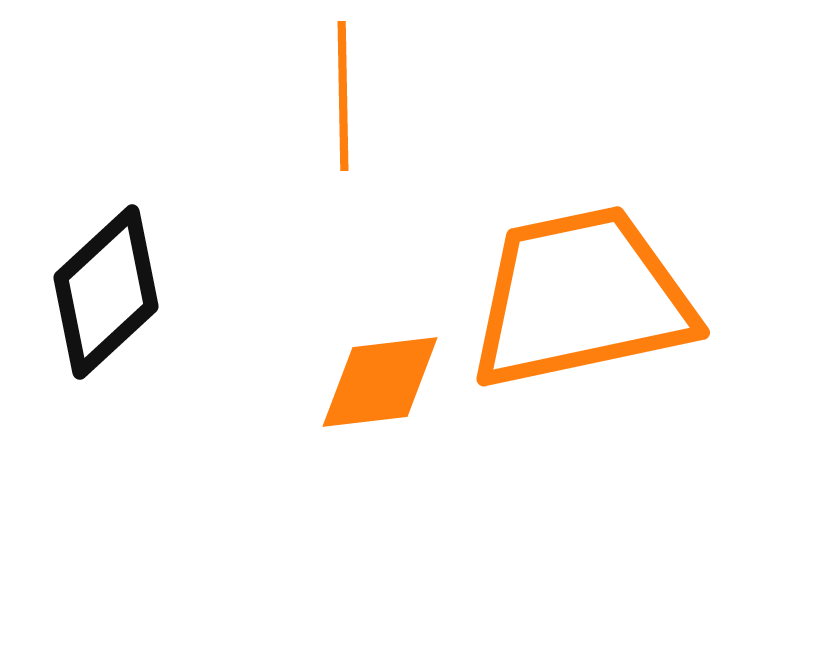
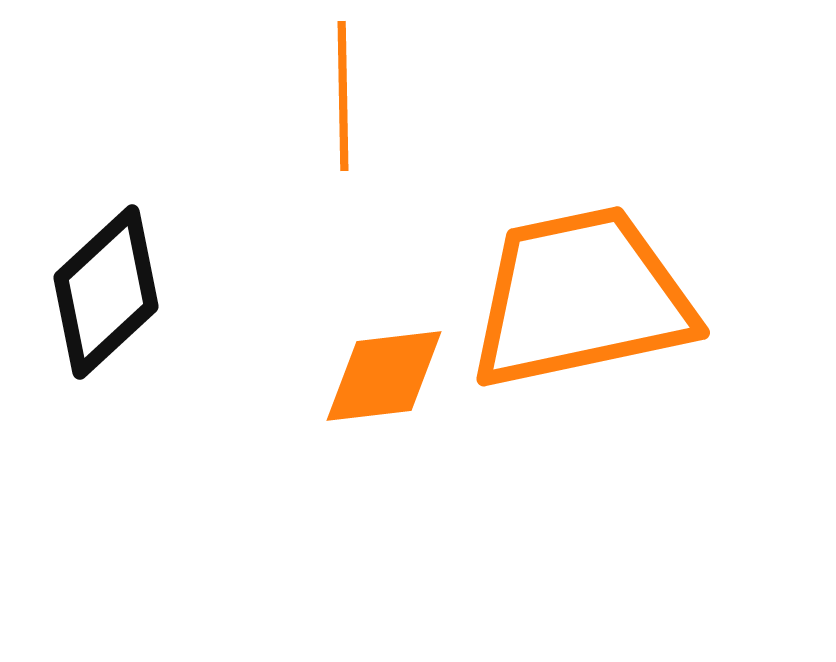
orange diamond: moved 4 px right, 6 px up
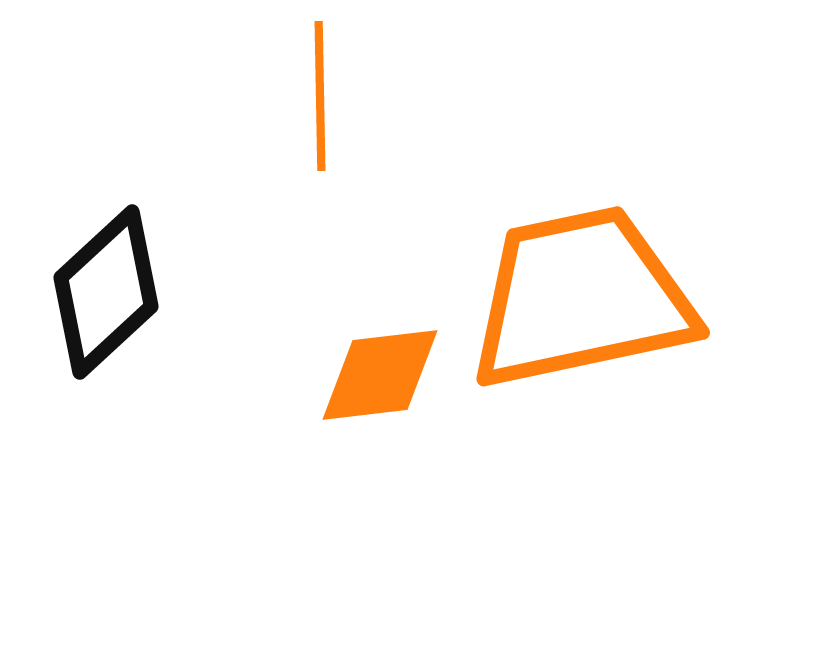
orange line: moved 23 px left
orange diamond: moved 4 px left, 1 px up
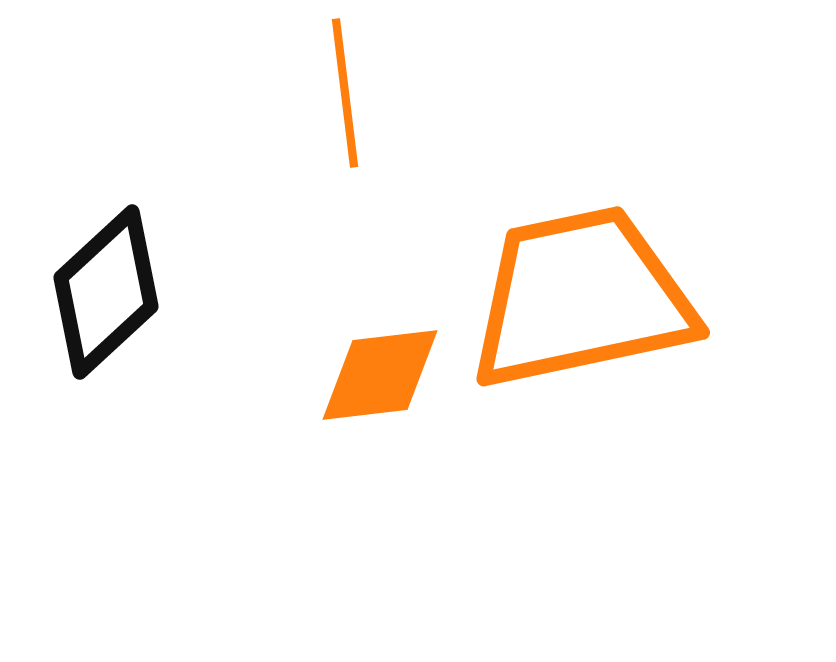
orange line: moved 25 px right, 3 px up; rotated 6 degrees counterclockwise
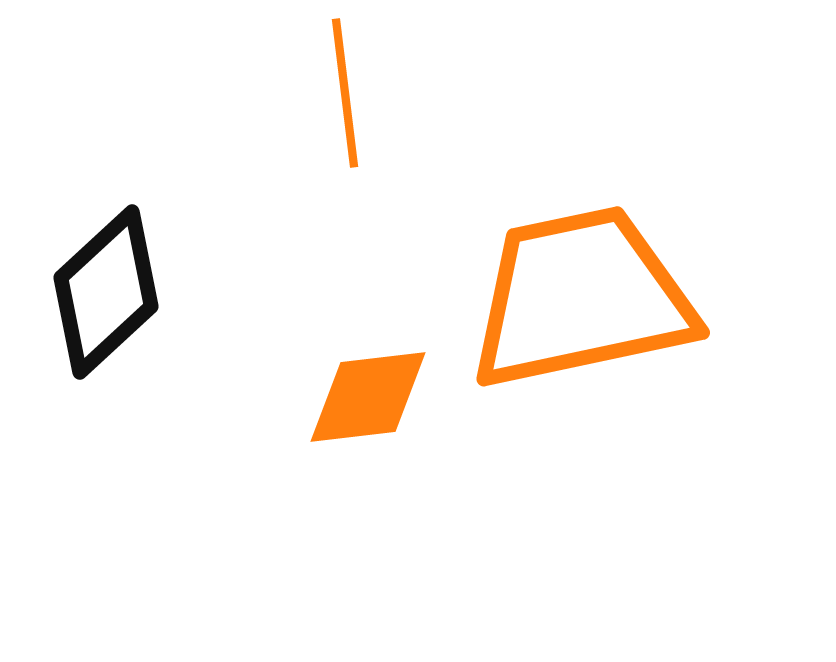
orange diamond: moved 12 px left, 22 px down
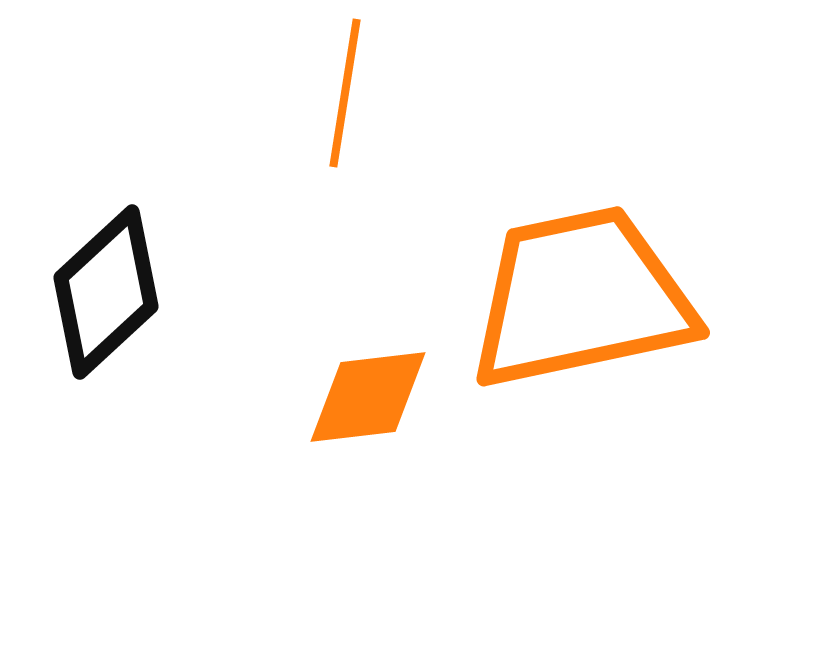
orange line: rotated 16 degrees clockwise
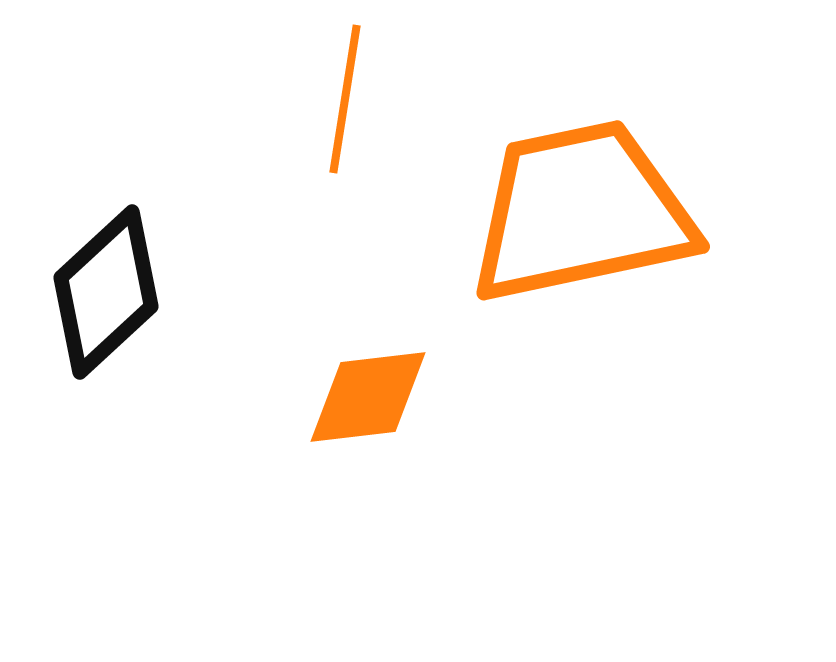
orange line: moved 6 px down
orange trapezoid: moved 86 px up
